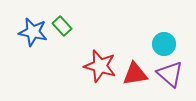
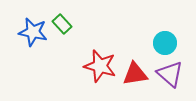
green rectangle: moved 2 px up
cyan circle: moved 1 px right, 1 px up
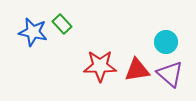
cyan circle: moved 1 px right, 1 px up
red star: rotated 16 degrees counterclockwise
red triangle: moved 2 px right, 4 px up
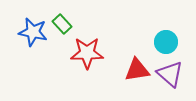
red star: moved 13 px left, 13 px up
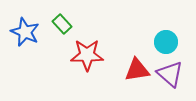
blue star: moved 8 px left; rotated 12 degrees clockwise
red star: moved 2 px down
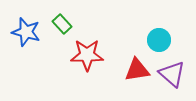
blue star: moved 1 px right; rotated 8 degrees counterclockwise
cyan circle: moved 7 px left, 2 px up
purple triangle: moved 2 px right
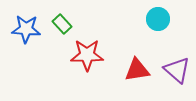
blue star: moved 3 px up; rotated 12 degrees counterclockwise
cyan circle: moved 1 px left, 21 px up
purple triangle: moved 5 px right, 4 px up
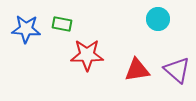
green rectangle: rotated 36 degrees counterclockwise
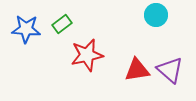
cyan circle: moved 2 px left, 4 px up
green rectangle: rotated 48 degrees counterclockwise
red star: rotated 12 degrees counterclockwise
purple triangle: moved 7 px left
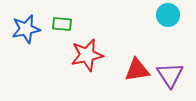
cyan circle: moved 12 px right
green rectangle: rotated 42 degrees clockwise
blue star: rotated 16 degrees counterclockwise
purple triangle: moved 5 px down; rotated 16 degrees clockwise
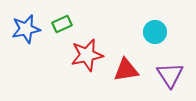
cyan circle: moved 13 px left, 17 px down
green rectangle: rotated 30 degrees counterclockwise
red triangle: moved 11 px left
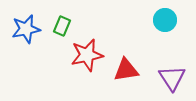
green rectangle: moved 2 px down; rotated 42 degrees counterclockwise
cyan circle: moved 10 px right, 12 px up
purple triangle: moved 2 px right, 3 px down
